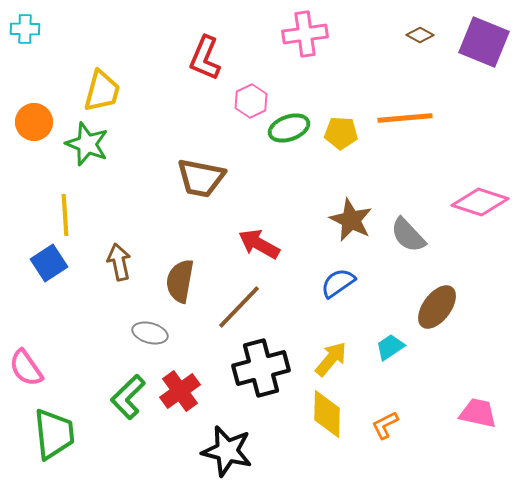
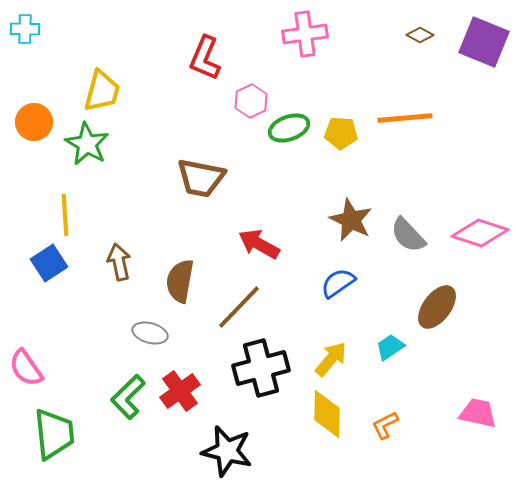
green star: rotated 9 degrees clockwise
pink diamond: moved 31 px down
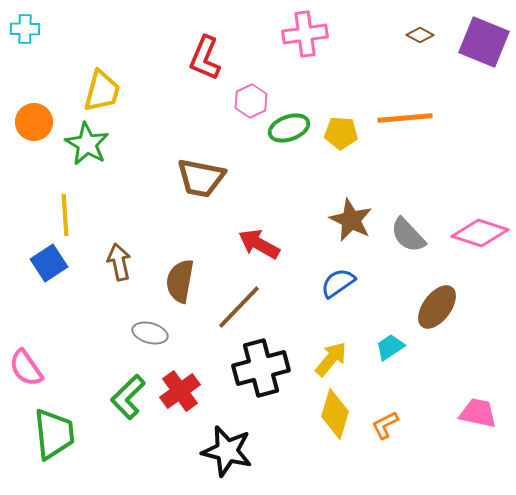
yellow diamond: moved 8 px right; rotated 15 degrees clockwise
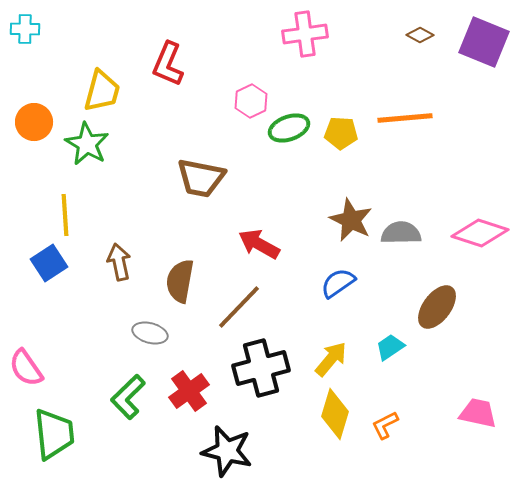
red L-shape: moved 37 px left, 6 px down
gray semicircle: moved 7 px left, 2 px up; rotated 132 degrees clockwise
red cross: moved 9 px right
